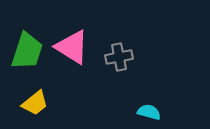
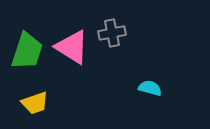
gray cross: moved 7 px left, 24 px up
yellow trapezoid: rotated 20 degrees clockwise
cyan semicircle: moved 1 px right, 24 px up
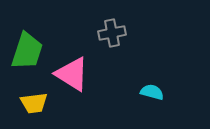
pink triangle: moved 27 px down
cyan semicircle: moved 2 px right, 4 px down
yellow trapezoid: moved 1 px left; rotated 12 degrees clockwise
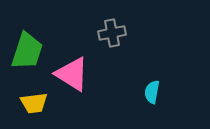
cyan semicircle: rotated 95 degrees counterclockwise
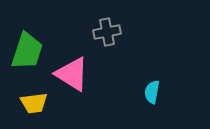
gray cross: moved 5 px left, 1 px up
